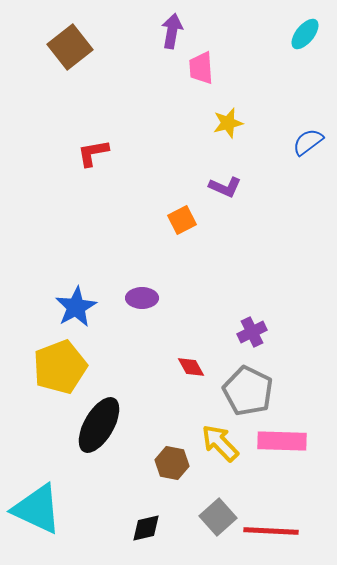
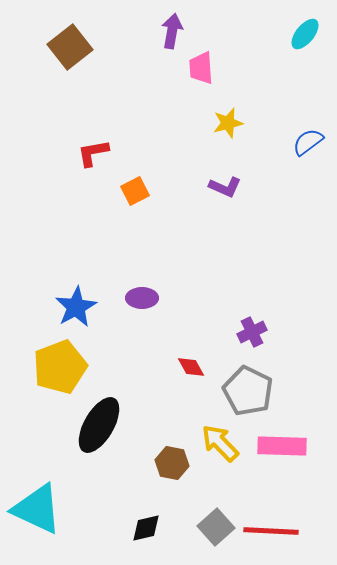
orange square: moved 47 px left, 29 px up
pink rectangle: moved 5 px down
gray square: moved 2 px left, 10 px down
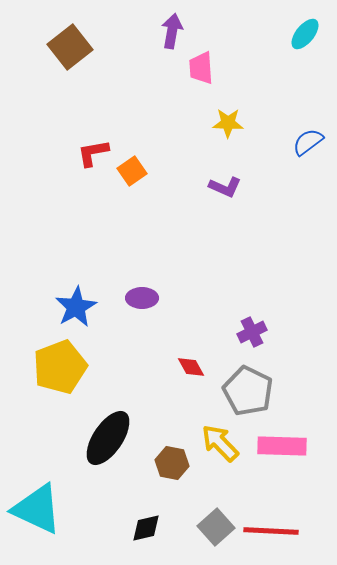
yellow star: rotated 16 degrees clockwise
orange square: moved 3 px left, 20 px up; rotated 8 degrees counterclockwise
black ellipse: moved 9 px right, 13 px down; rotated 4 degrees clockwise
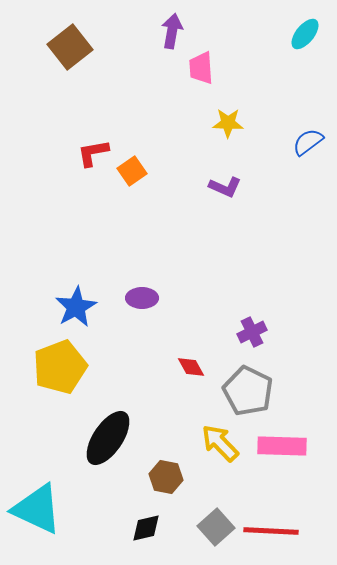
brown hexagon: moved 6 px left, 14 px down
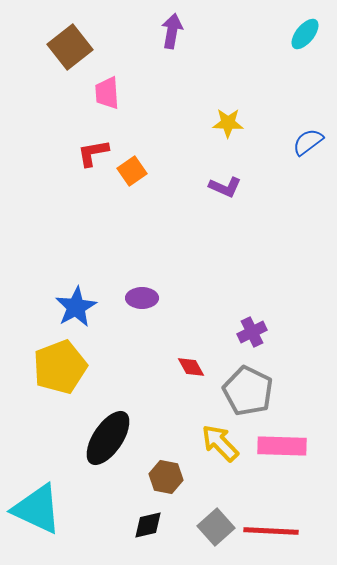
pink trapezoid: moved 94 px left, 25 px down
black diamond: moved 2 px right, 3 px up
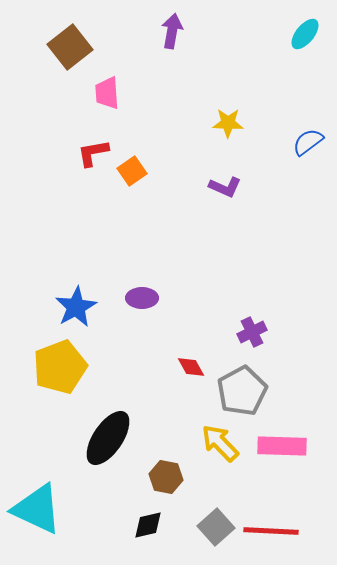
gray pentagon: moved 6 px left; rotated 18 degrees clockwise
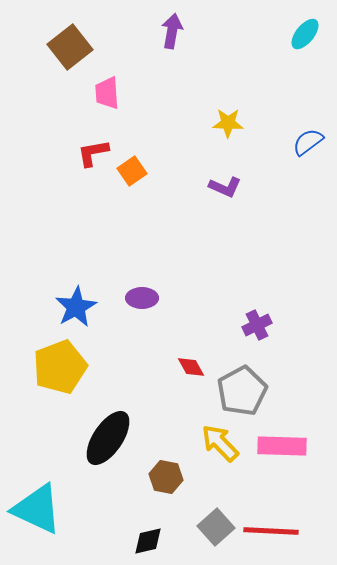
purple cross: moved 5 px right, 7 px up
black diamond: moved 16 px down
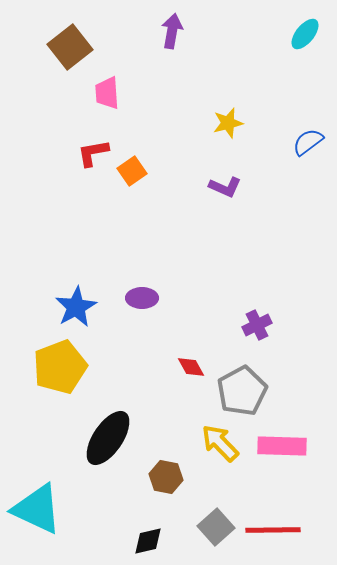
yellow star: rotated 16 degrees counterclockwise
red line: moved 2 px right, 1 px up; rotated 4 degrees counterclockwise
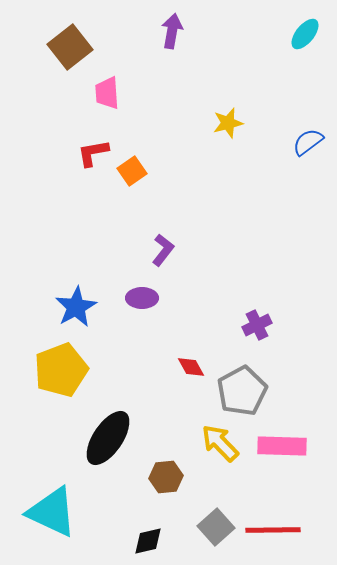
purple L-shape: moved 62 px left, 63 px down; rotated 76 degrees counterclockwise
yellow pentagon: moved 1 px right, 3 px down
brown hexagon: rotated 16 degrees counterclockwise
cyan triangle: moved 15 px right, 3 px down
